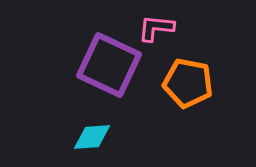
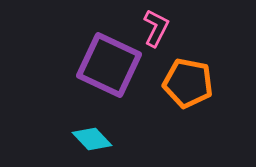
pink L-shape: rotated 111 degrees clockwise
cyan diamond: moved 2 px down; rotated 51 degrees clockwise
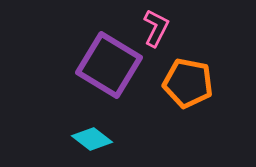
purple square: rotated 6 degrees clockwise
cyan diamond: rotated 9 degrees counterclockwise
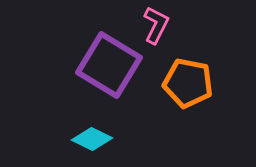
pink L-shape: moved 3 px up
cyan diamond: rotated 12 degrees counterclockwise
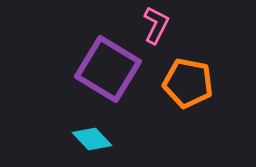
purple square: moved 1 px left, 4 px down
cyan diamond: rotated 21 degrees clockwise
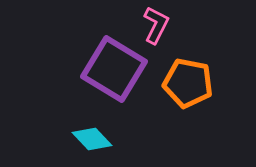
purple square: moved 6 px right
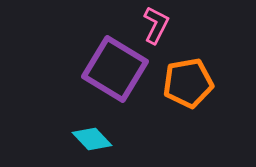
purple square: moved 1 px right
orange pentagon: rotated 21 degrees counterclockwise
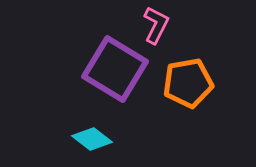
cyan diamond: rotated 9 degrees counterclockwise
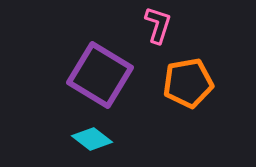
pink L-shape: moved 2 px right; rotated 9 degrees counterclockwise
purple square: moved 15 px left, 6 px down
